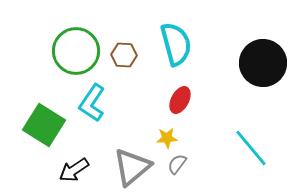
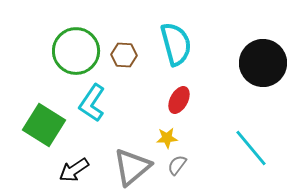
red ellipse: moved 1 px left
gray semicircle: moved 1 px down
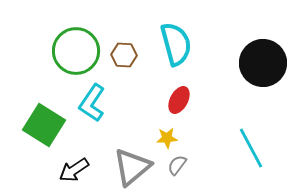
cyan line: rotated 12 degrees clockwise
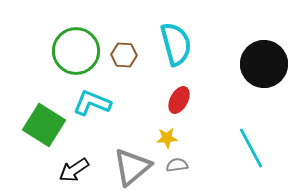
black circle: moved 1 px right, 1 px down
cyan L-shape: rotated 78 degrees clockwise
gray semicircle: rotated 45 degrees clockwise
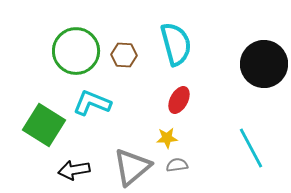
black arrow: rotated 24 degrees clockwise
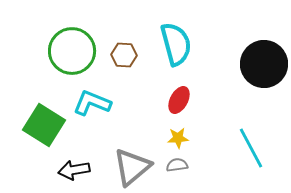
green circle: moved 4 px left
yellow star: moved 11 px right
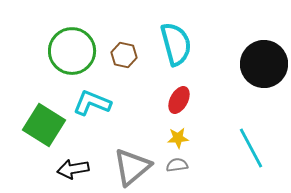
brown hexagon: rotated 10 degrees clockwise
black arrow: moved 1 px left, 1 px up
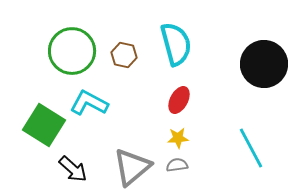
cyan L-shape: moved 3 px left; rotated 6 degrees clockwise
black arrow: rotated 128 degrees counterclockwise
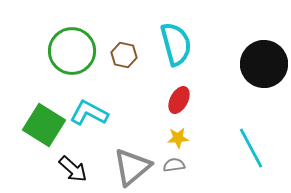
cyan L-shape: moved 10 px down
gray semicircle: moved 3 px left
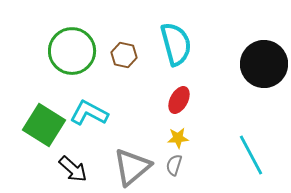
cyan line: moved 7 px down
gray semicircle: rotated 65 degrees counterclockwise
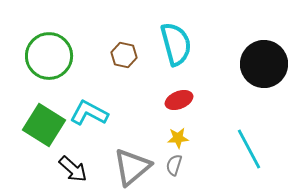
green circle: moved 23 px left, 5 px down
red ellipse: rotated 40 degrees clockwise
cyan line: moved 2 px left, 6 px up
